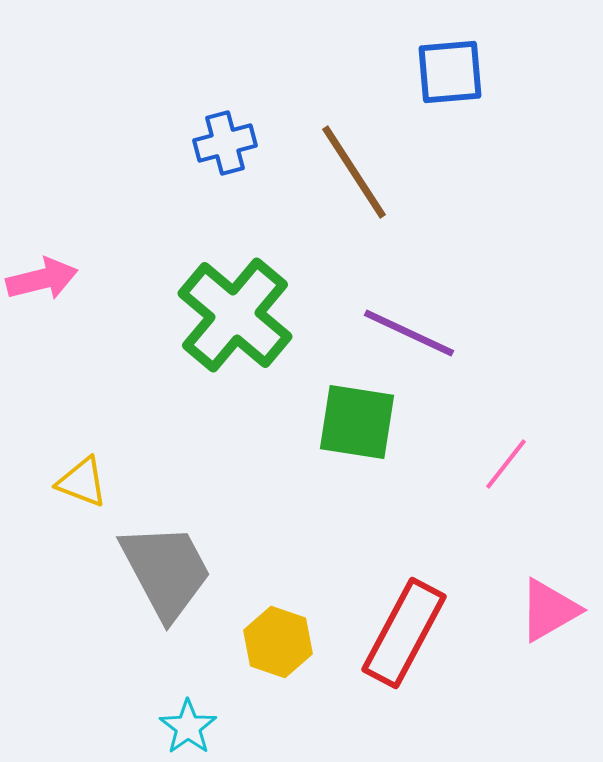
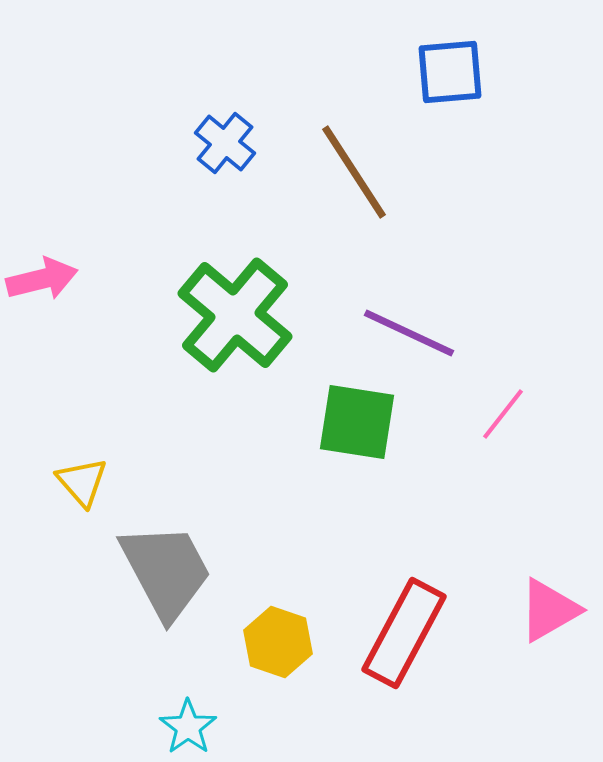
blue cross: rotated 36 degrees counterclockwise
pink line: moved 3 px left, 50 px up
yellow triangle: rotated 28 degrees clockwise
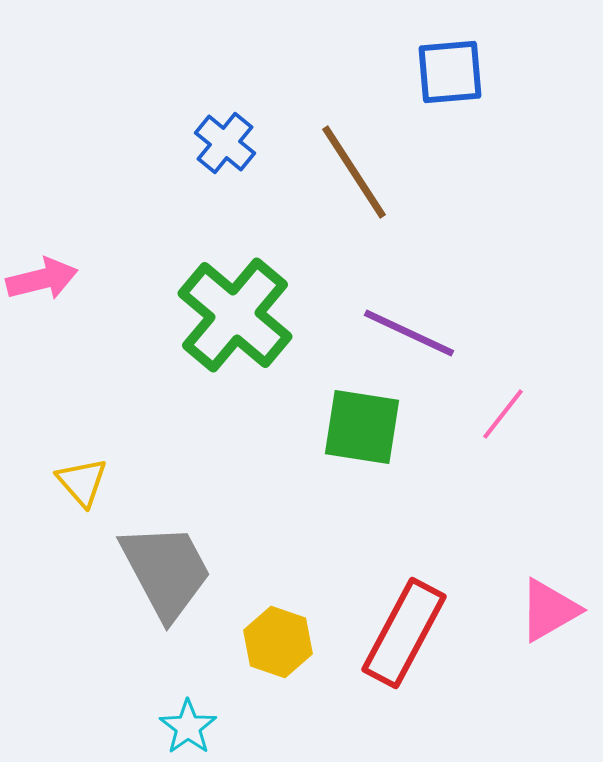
green square: moved 5 px right, 5 px down
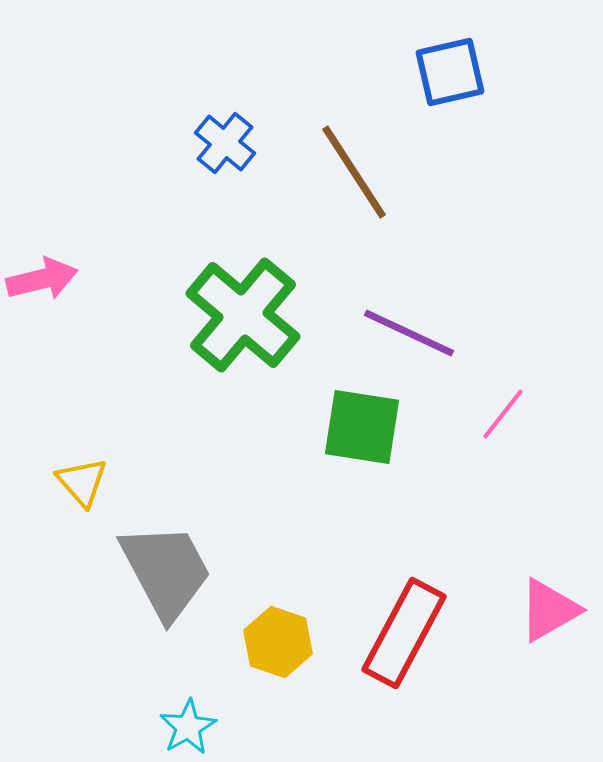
blue square: rotated 8 degrees counterclockwise
green cross: moved 8 px right
cyan star: rotated 6 degrees clockwise
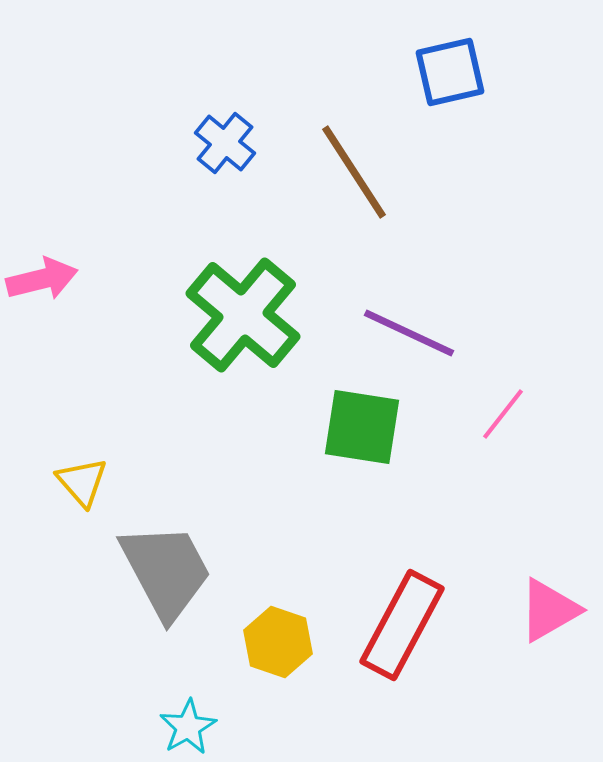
red rectangle: moved 2 px left, 8 px up
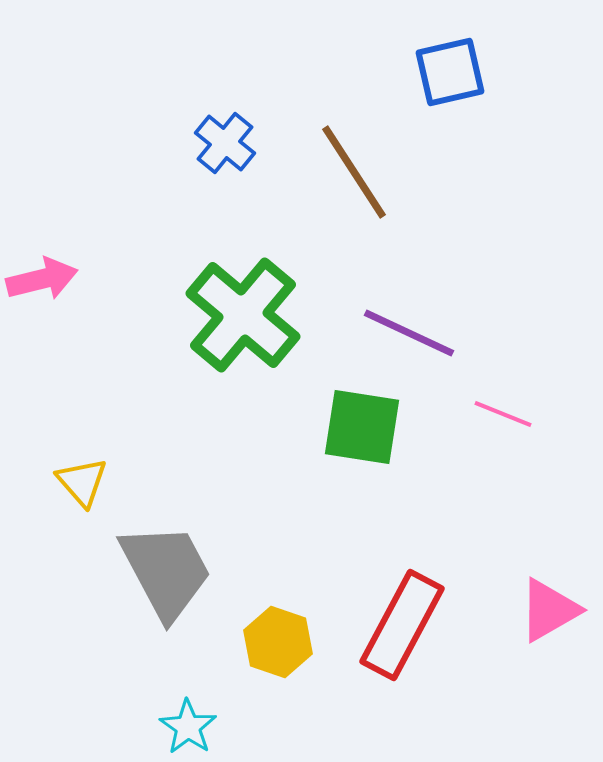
pink line: rotated 74 degrees clockwise
cyan star: rotated 8 degrees counterclockwise
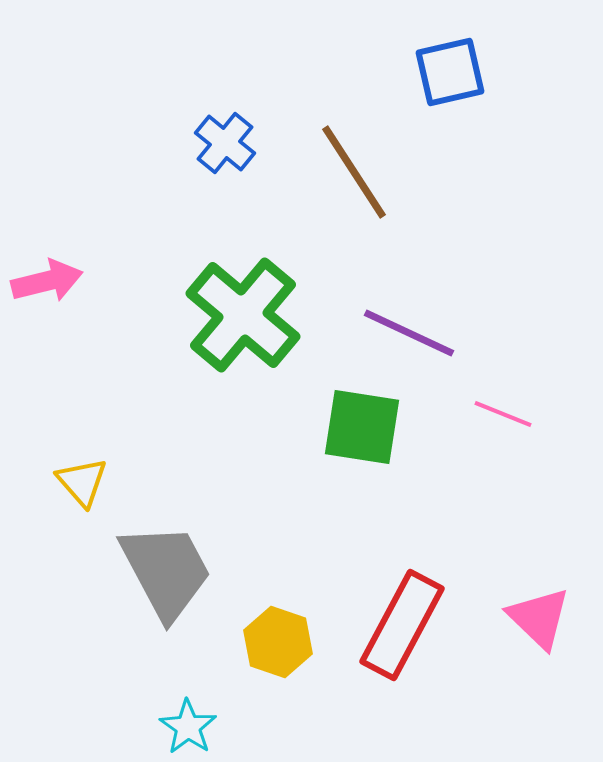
pink arrow: moved 5 px right, 2 px down
pink triangle: moved 10 px left, 8 px down; rotated 46 degrees counterclockwise
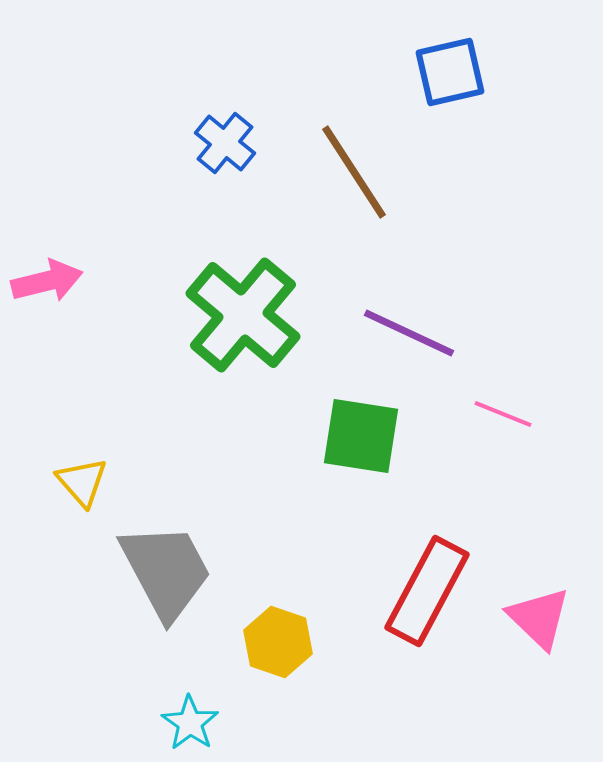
green square: moved 1 px left, 9 px down
red rectangle: moved 25 px right, 34 px up
cyan star: moved 2 px right, 4 px up
